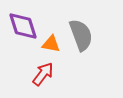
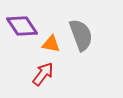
purple diamond: moved 1 px left; rotated 16 degrees counterclockwise
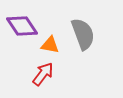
gray semicircle: moved 2 px right, 1 px up
orange triangle: moved 1 px left, 1 px down
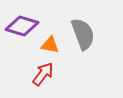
purple diamond: rotated 40 degrees counterclockwise
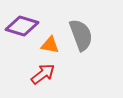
gray semicircle: moved 2 px left, 1 px down
red arrow: rotated 15 degrees clockwise
